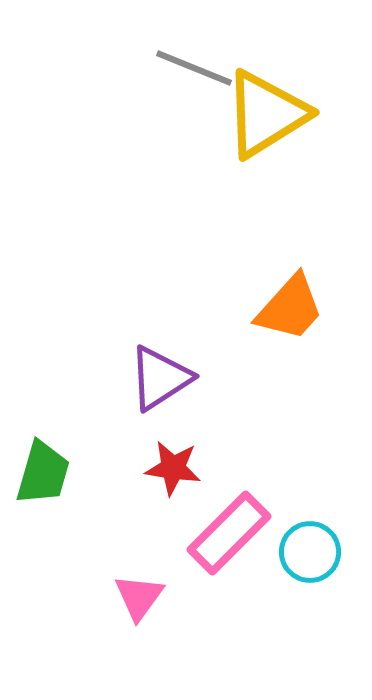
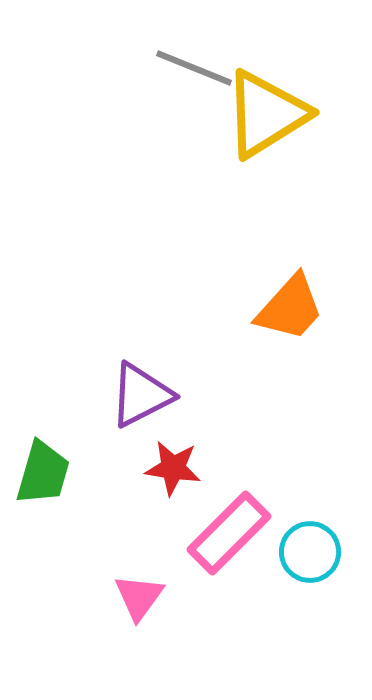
purple triangle: moved 19 px left, 17 px down; rotated 6 degrees clockwise
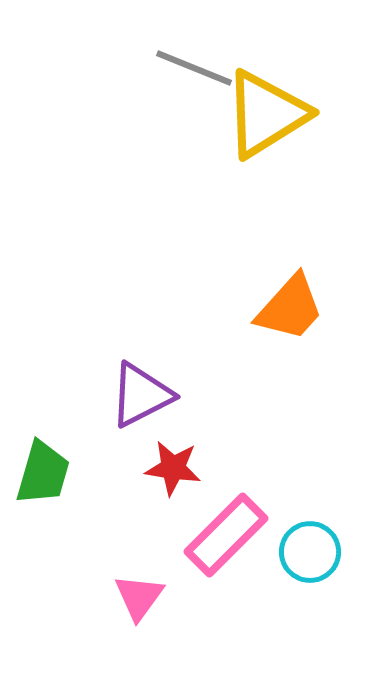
pink rectangle: moved 3 px left, 2 px down
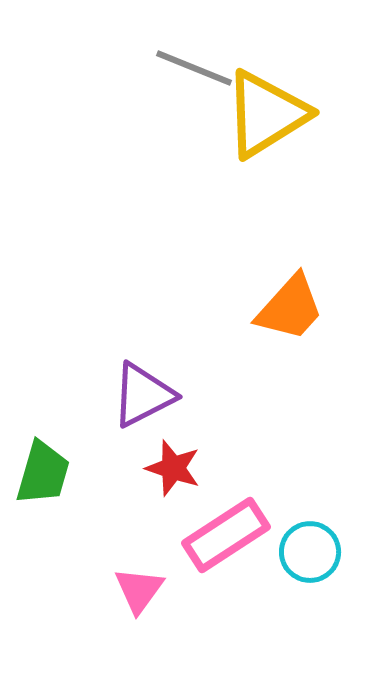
purple triangle: moved 2 px right
red star: rotated 10 degrees clockwise
pink rectangle: rotated 12 degrees clockwise
pink triangle: moved 7 px up
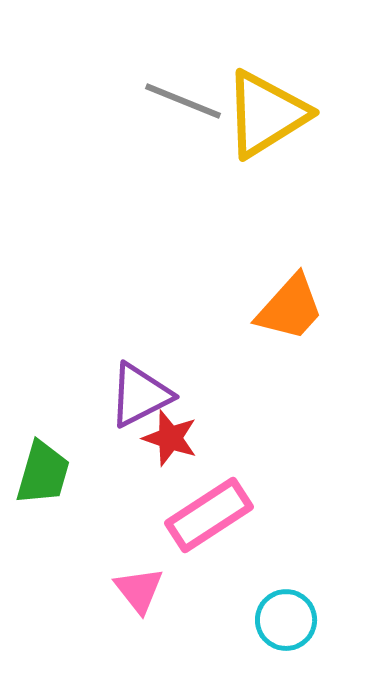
gray line: moved 11 px left, 33 px down
purple triangle: moved 3 px left
red star: moved 3 px left, 30 px up
pink rectangle: moved 17 px left, 20 px up
cyan circle: moved 24 px left, 68 px down
pink triangle: rotated 14 degrees counterclockwise
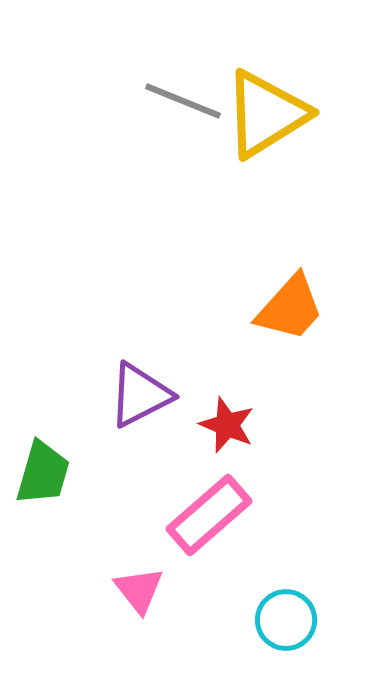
red star: moved 57 px right, 13 px up; rotated 4 degrees clockwise
pink rectangle: rotated 8 degrees counterclockwise
